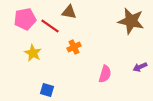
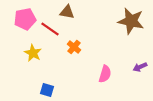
brown triangle: moved 2 px left
red line: moved 3 px down
orange cross: rotated 24 degrees counterclockwise
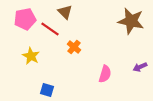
brown triangle: moved 2 px left; rotated 35 degrees clockwise
yellow star: moved 2 px left, 3 px down
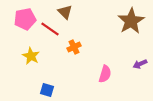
brown star: rotated 28 degrees clockwise
orange cross: rotated 24 degrees clockwise
purple arrow: moved 3 px up
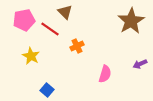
pink pentagon: moved 1 px left, 1 px down
orange cross: moved 3 px right, 1 px up
blue square: rotated 24 degrees clockwise
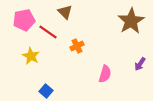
red line: moved 2 px left, 3 px down
purple arrow: rotated 32 degrees counterclockwise
blue square: moved 1 px left, 1 px down
